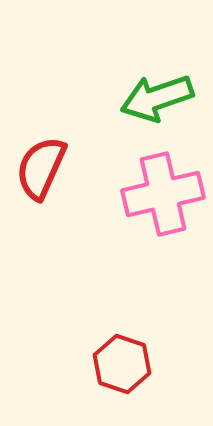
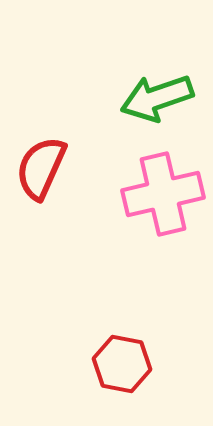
red hexagon: rotated 8 degrees counterclockwise
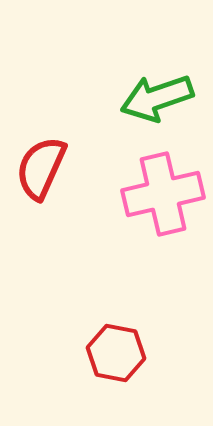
red hexagon: moved 6 px left, 11 px up
